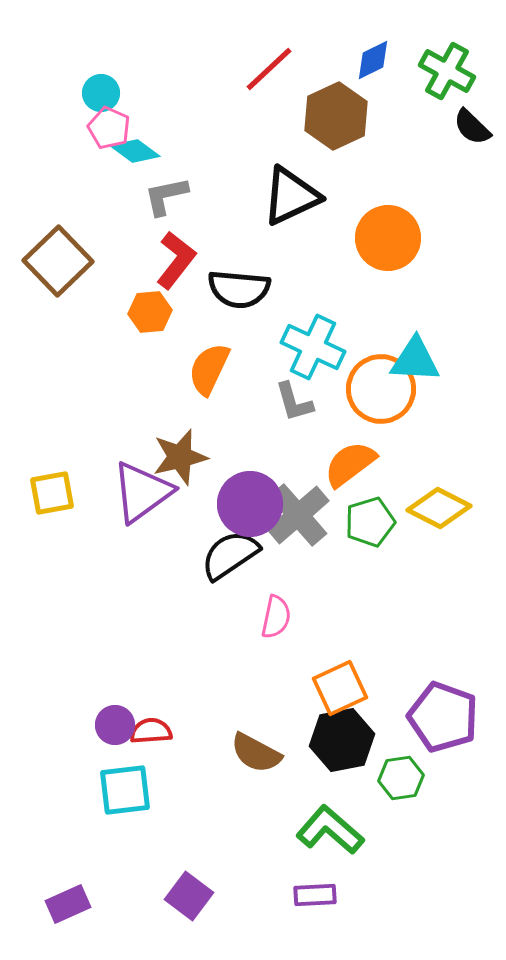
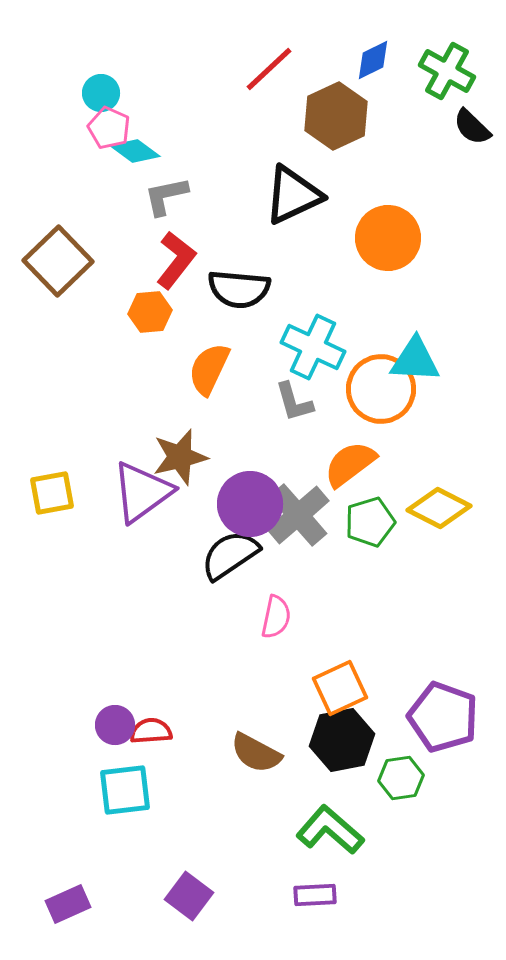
black triangle at (291, 196): moved 2 px right, 1 px up
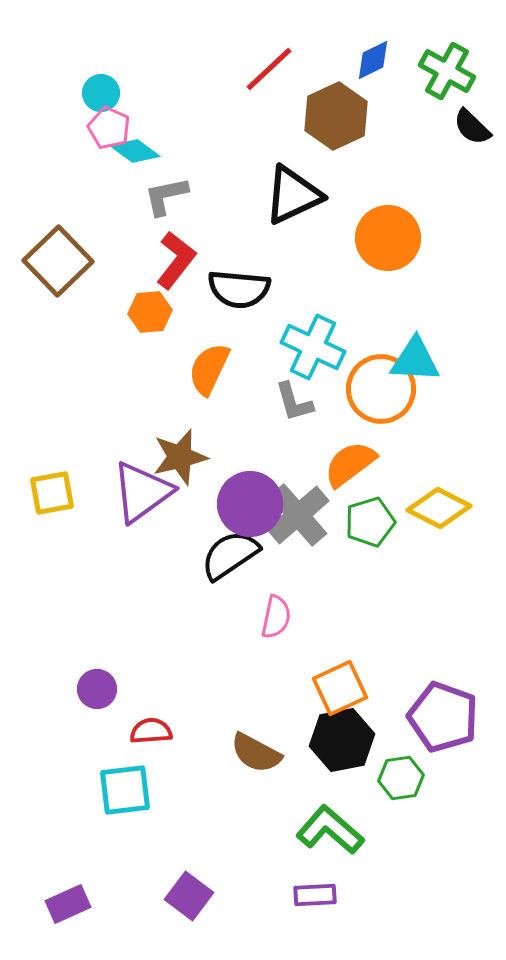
purple circle at (115, 725): moved 18 px left, 36 px up
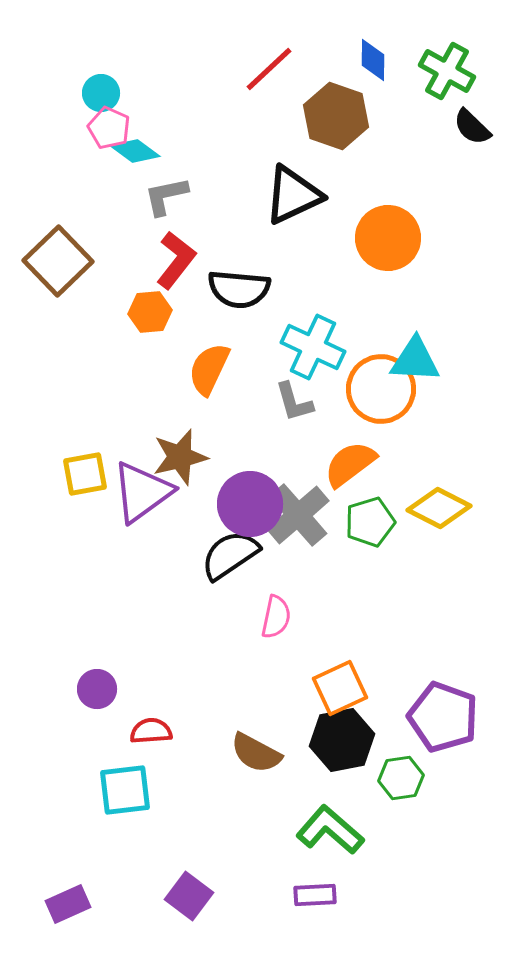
blue diamond at (373, 60): rotated 63 degrees counterclockwise
brown hexagon at (336, 116): rotated 16 degrees counterclockwise
yellow square at (52, 493): moved 33 px right, 19 px up
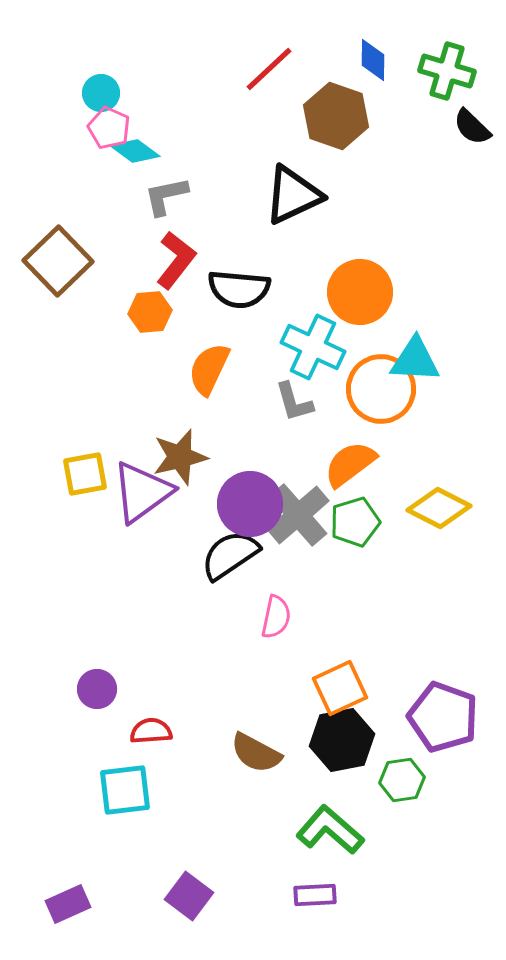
green cross at (447, 71): rotated 12 degrees counterclockwise
orange circle at (388, 238): moved 28 px left, 54 px down
green pentagon at (370, 522): moved 15 px left
green hexagon at (401, 778): moved 1 px right, 2 px down
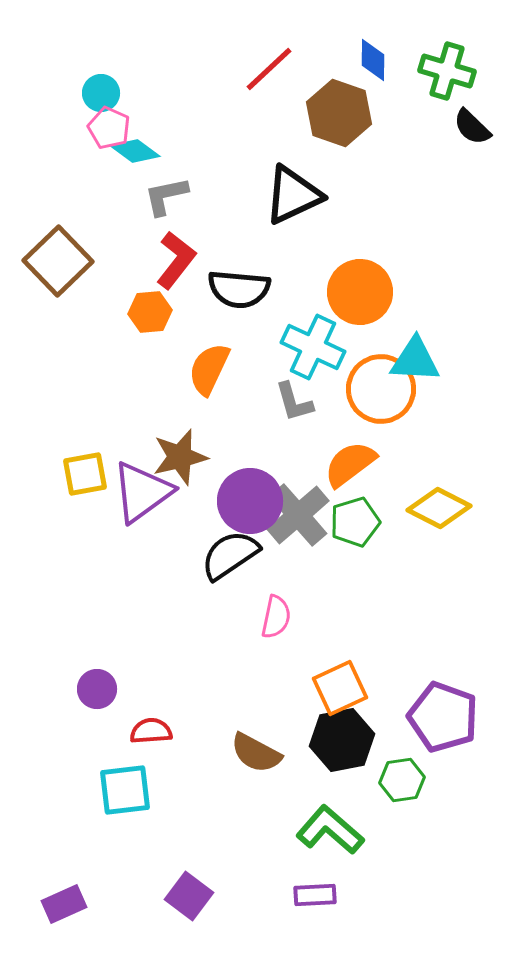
brown hexagon at (336, 116): moved 3 px right, 3 px up
purple circle at (250, 504): moved 3 px up
purple rectangle at (68, 904): moved 4 px left
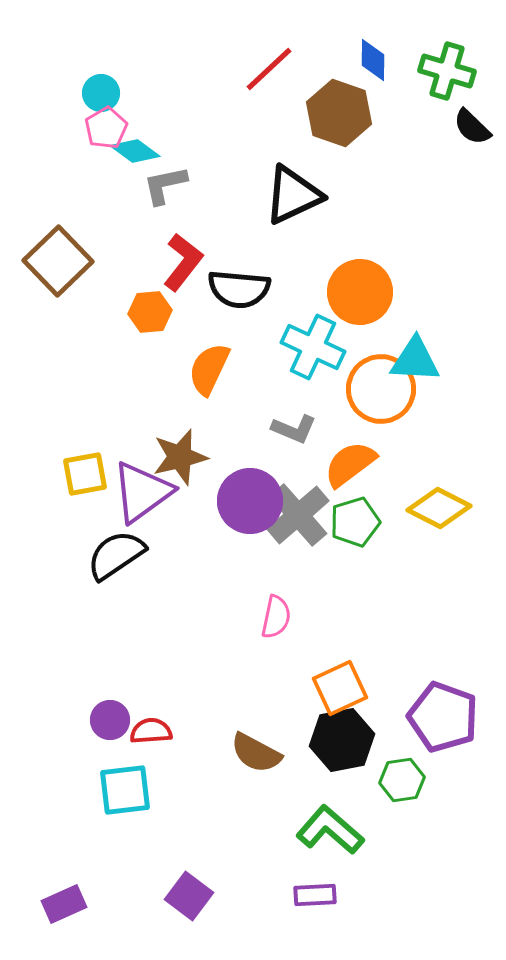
pink pentagon at (109, 128): moved 3 px left; rotated 18 degrees clockwise
gray L-shape at (166, 196): moved 1 px left, 11 px up
red L-shape at (176, 260): moved 7 px right, 2 px down
gray L-shape at (294, 402): moved 27 px down; rotated 51 degrees counterclockwise
black semicircle at (230, 555): moved 114 px left
purple circle at (97, 689): moved 13 px right, 31 px down
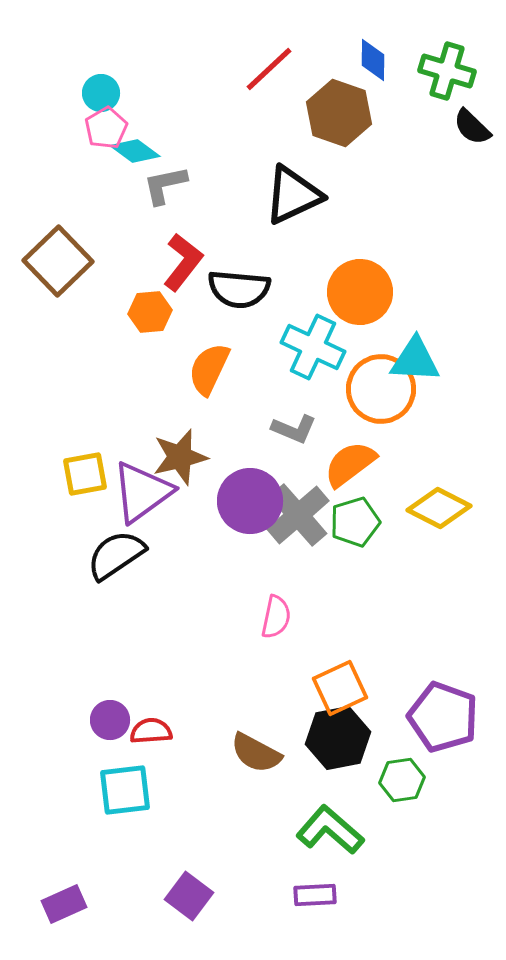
black hexagon at (342, 740): moved 4 px left, 2 px up
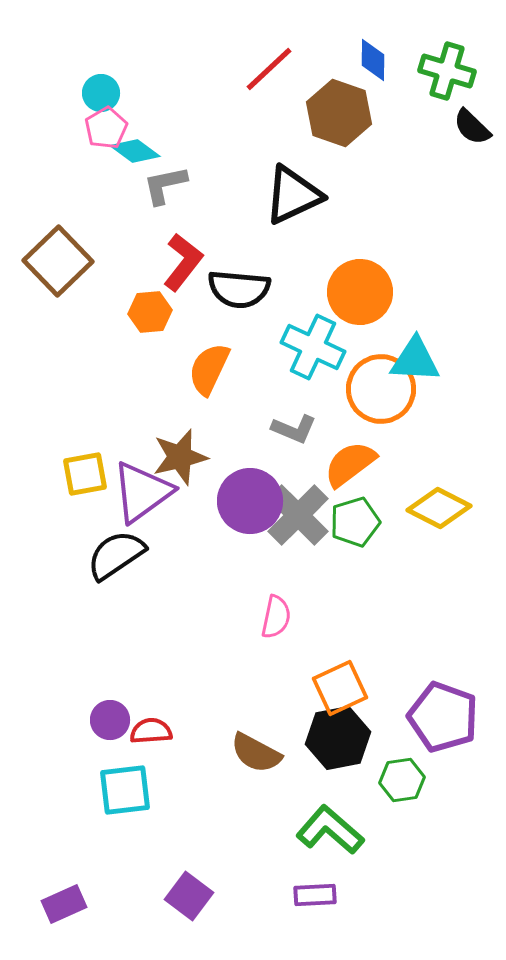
gray cross at (298, 515): rotated 4 degrees counterclockwise
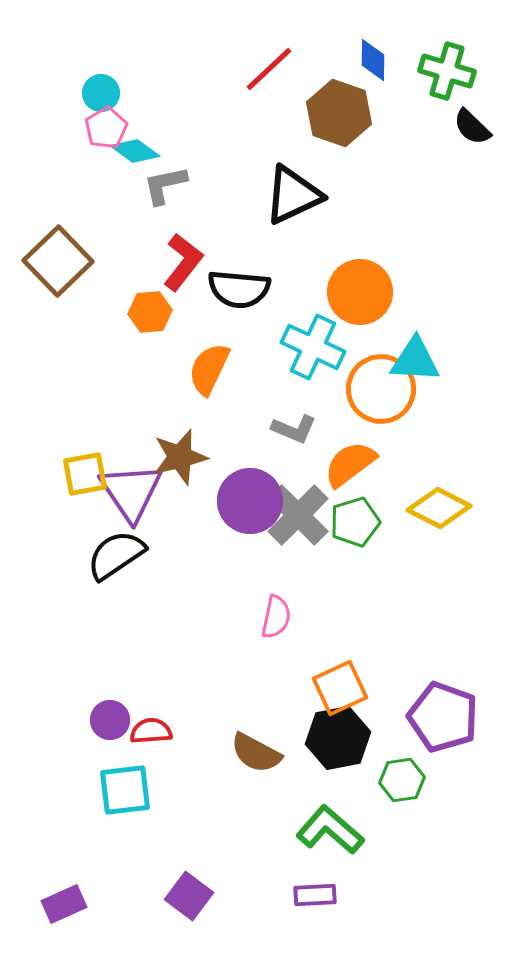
purple triangle at (142, 492): moved 11 px left; rotated 28 degrees counterclockwise
